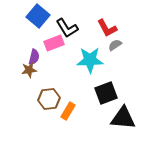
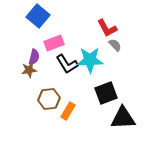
black L-shape: moved 36 px down
gray semicircle: rotated 80 degrees clockwise
black triangle: rotated 8 degrees counterclockwise
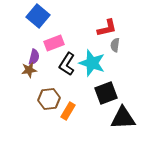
red L-shape: rotated 75 degrees counterclockwise
gray semicircle: rotated 128 degrees counterclockwise
cyan star: moved 2 px right, 3 px down; rotated 20 degrees clockwise
black L-shape: rotated 65 degrees clockwise
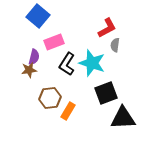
red L-shape: rotated 15 degrees counterclockwise
pink rectangle: moved 1 px up
brown hexagon: moved 1 px right, 1 px up
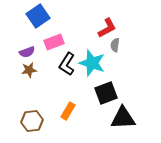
blue square: rotated 15 degrees clockwise
purple semicircle: moved 7 px left, 5 px up; rotated 56 degrees clockwise
brown hexagon: moved 18 px left, 23 px down
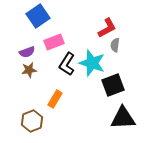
black square: moved 7 px right, 8 px up
orange rectangle: moved 13 px left, 12 px up
brown hexagon: rotated 15 degrees counterclockwise
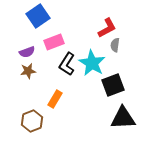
cyan star: rotated 12 degrees clockwise
brown star: moved 1 px left, 1 px down
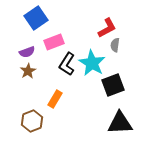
blue square: moved 2 px left, 2 px down
brown star: rotated 21 degrees counterclockwise
black triangle: moved 3 px left, 5 px down
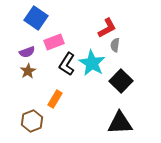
blue square: rotated 20 degrees counterclockwise
black square: moved 8 px right, 4 px up; rotated 25 degrees counterclockwise
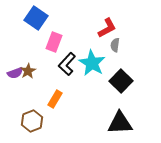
pink rectangle: rotated 48 degrees counterclockwise
purple semicircle: moved 12 px left, 21 px down
black L-shape: rotated 10 degrees clockwise
